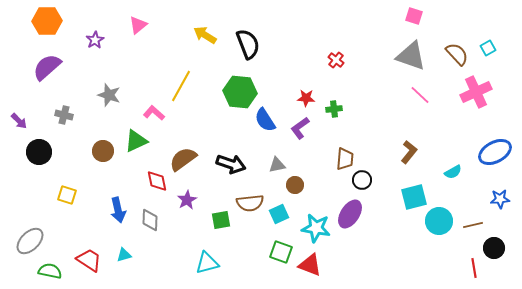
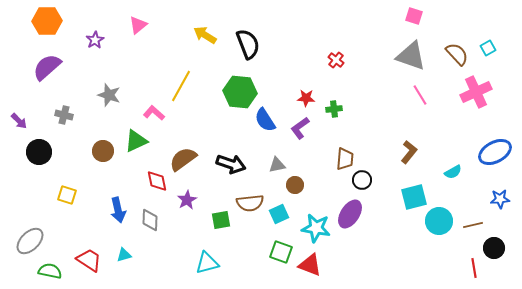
pink line at (420, 95): rotated 15 degrees clockwise
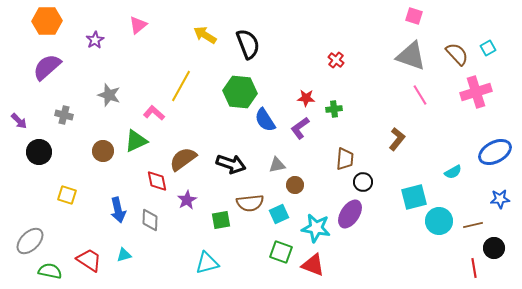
pink cross at (476, 92): rotated 8 degrees clockwise
brown L-shape at (409, 152): moved 12 px left, 13 px up
black circle at (362, 180): moved 1 px right, 2 px down
red triangle at (310, 265): moved 3 px right
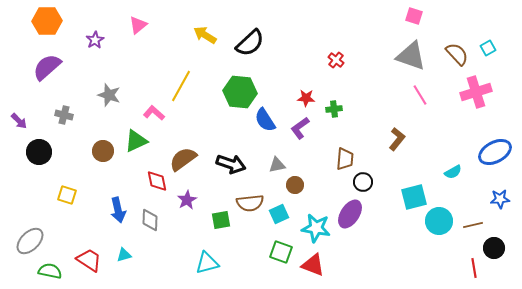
black semicircle at (248, 44): moved 2 px right, 1 px up; rotated 68 degrees clockwise
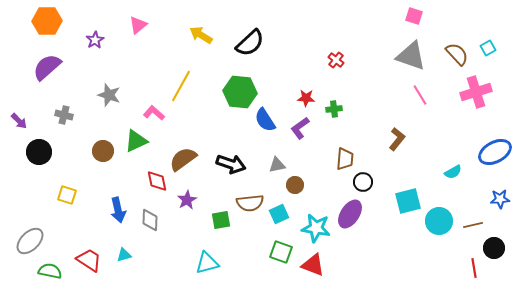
yellow arrow at (205, 35): moved 4 px left
cyan square at (414, 197): moved 6 px left, 4 px down
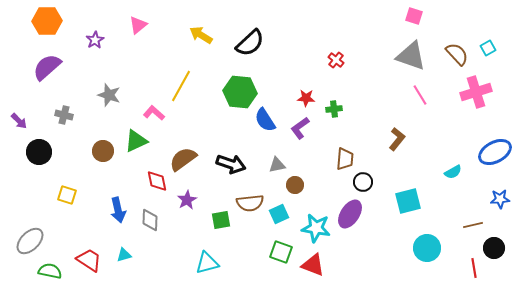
cyan circle at (439, 221): moved 12 px left, 27 px down
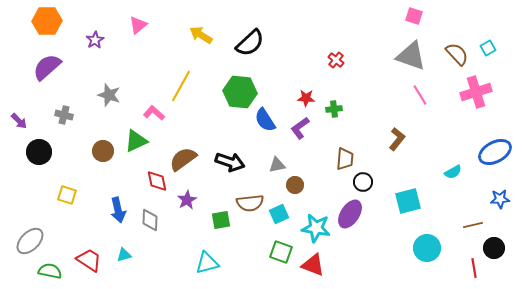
black arrow at (231, 164): moved 1 px left, 2 px up
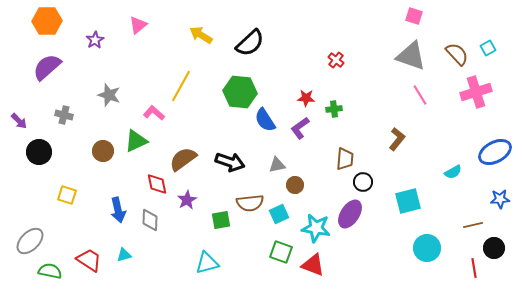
red diamond at (157, 181): moved 3 px down
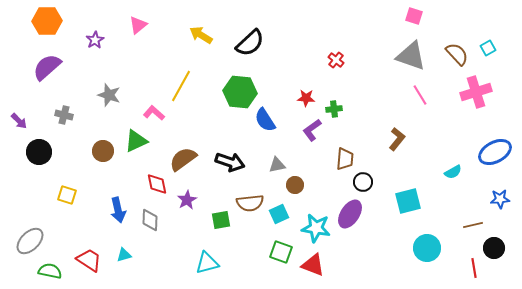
purple L-shape at (300, 128): moved 12 px right, 2 px down
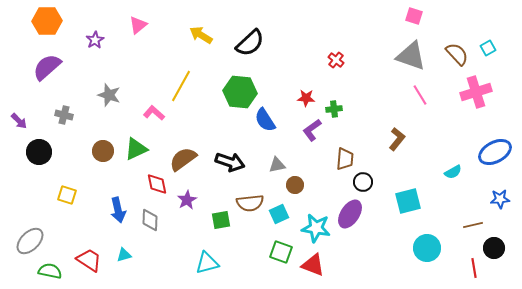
green triangle at (136, 141): moved 8 px down
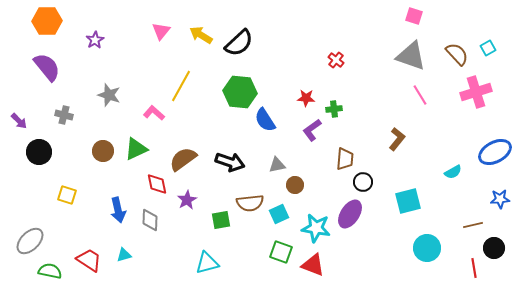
pink triangle at (138, 25): moved 23 px right, 6 px down; rotated 12 degrees counterclockwise
black semicircle at (250, 43): moved 11 px left
purple semicircle at (47, 67): rotated 92 degrees clockwise
